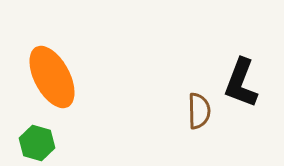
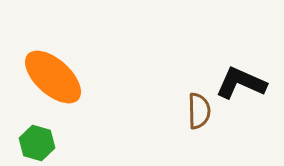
orange ellipse: moved 1 px right; rotated 20 degrees counterclockwise
black L-shape: rotated 93 degrees clockwise
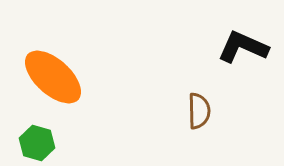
black L-shape: moved 2 px right, 36 px up
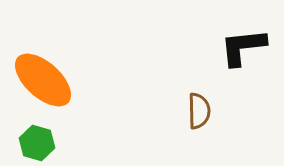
black L-shape: rotated 30 degrees counterclockwise
orange ellipse: moved 10 px left, 3 px down
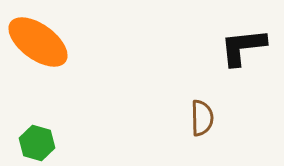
orange ellipse: moved 5 px left, 38 px up; rotated 6 degrees counterclockwise
brown semicircle: moved 3 px right, 7 px down
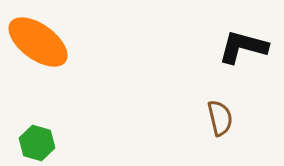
black L-shape: rotated 21 degrees clockwise
brown semicircle: moved 18 px right; rotated 12 degrees counterclockwise
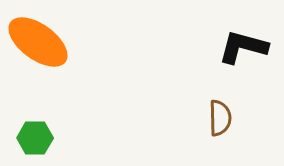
brown semicircle: rotated 12 degrees clockwise
green hexagon: moved 2 px left, 5 px up; rotated 16 degrees counterclockwise
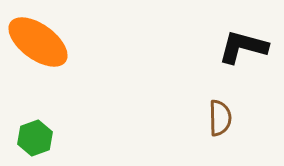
green hexagon: rotated 20 degrees counterclockwise
